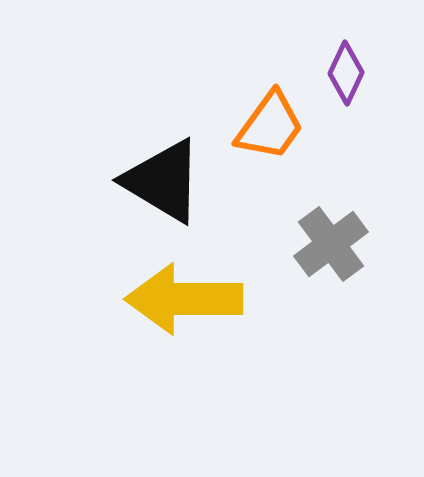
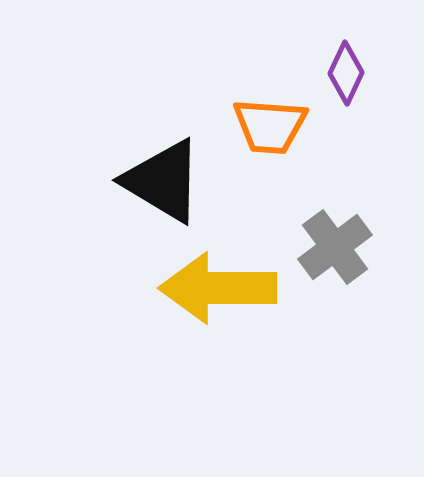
orange trapezoid: rotated 58 degrees clockwise
gray cross: moved 4 px right, 3 px down
yellow arrow: moved 34 px right, 11 px up
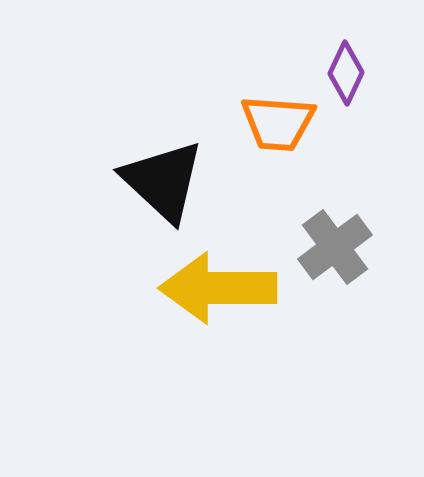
orange trapezoid: moved 8 px right, 3 px up
black triangle: rotated 12 degrees clockwise
